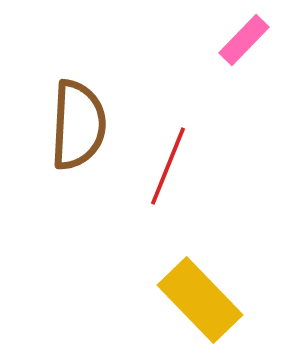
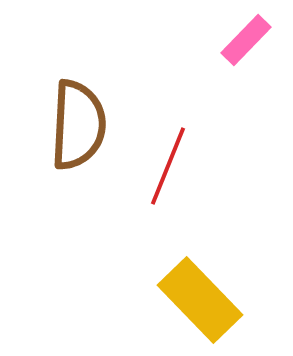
pink rectangle: moved 2 px right
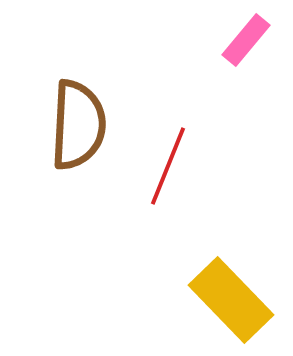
pink rectangle: rotated 4 degrees counterclockwise
yellow rectangle: moved 31 px right
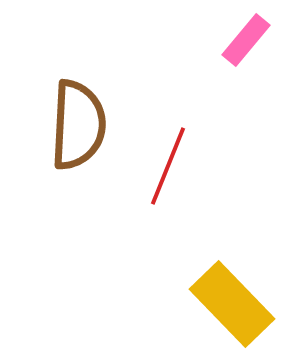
yellow rectangle: moved 1 px right, 4 px down
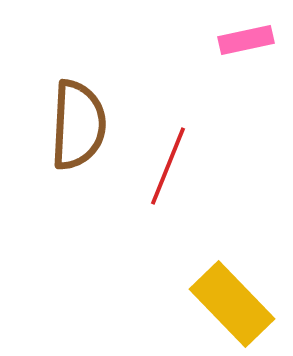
pink rectangle: rotated 38 degrees clockwise
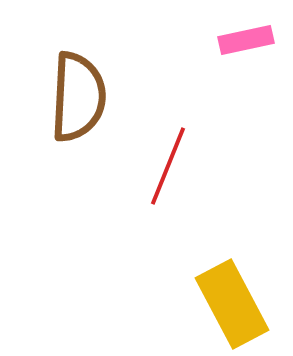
brown semicircle: moved 28 px up
yellow rectangle: rotated 16 degrees clockwise
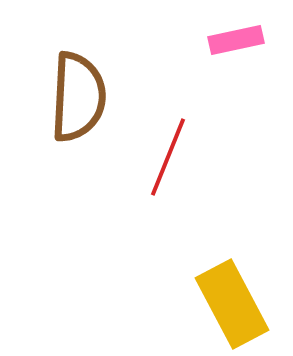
pink rectangle: moved 10 px left
red line: moved 9 px up
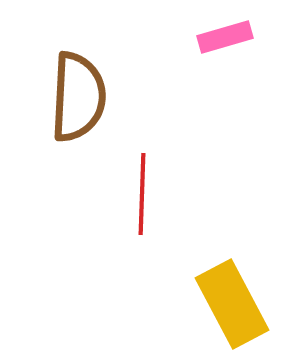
pink rectangle: moved 11 px left, 3 px up; rotated 4 degrees counterclockwise
red line: moved 26 px left, 37 px down; rotated 20 degrees counterclockwise
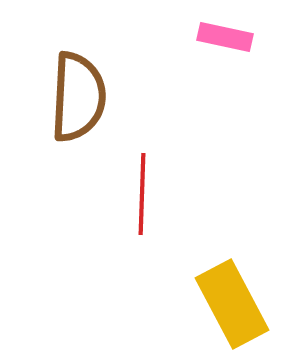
pink rectangle: rotated 28 degrees clockwise
